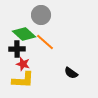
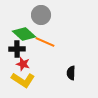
orange line: rotated 18 degrees counterclockwise
black semicircle: rotated 56 degrees clockwise
yellow L-shape: rotated 30 degrees clockwise
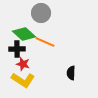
gray circle: moved 2 px up
